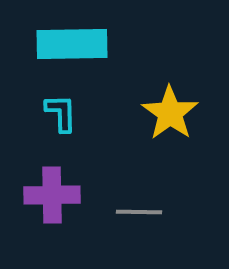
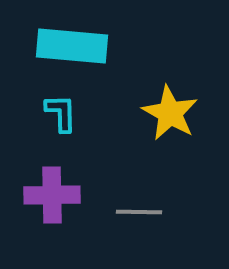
cyan rectangle: moved 2 px down; rotated 6 degrees clockwise
yellow star: rotated 6 degrees counterclockwise
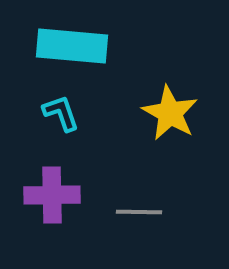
cyan L-shape: rotated 18 degrees counterclockwise
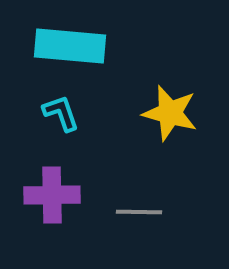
cyan rectangle: moved 2 px left
yellow star: rotated 14 degrees counterclockwise
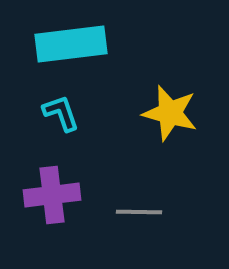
cyan rectangle: moved 1 px right, 2 px up; rotated 12 degrees counterclockwise
purple cross: rotated 6 degrees counterclockwise
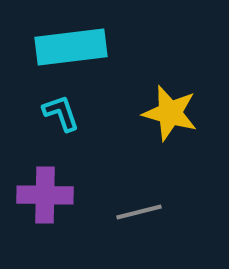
cyan rectangle: moved 3 px down
purple cross: moved 7 px left; rotated 8 degrees clockwise
gray line: rotated 15 degrees counterclockwise
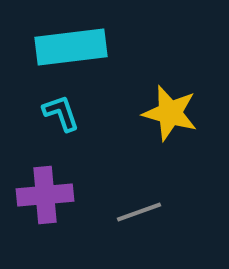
purple cross: rotated 6 degrees counterclockwise
gray line: rotated 6 degrees counterclockwise
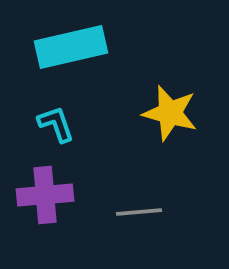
cyan rectangle: rotated 6 degrees counterclockwise
cyan L-shape: moved 5 px left, 11 px down
gray line: rotated 15 degrees clockwise
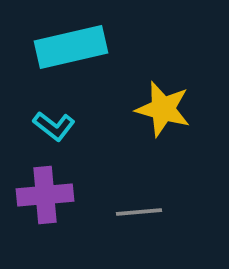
yellow star: moved 7 px left, 4 px up
cyan L-shape: moved 2 px left, 2 px down; rotated 147 degrees clockwise
